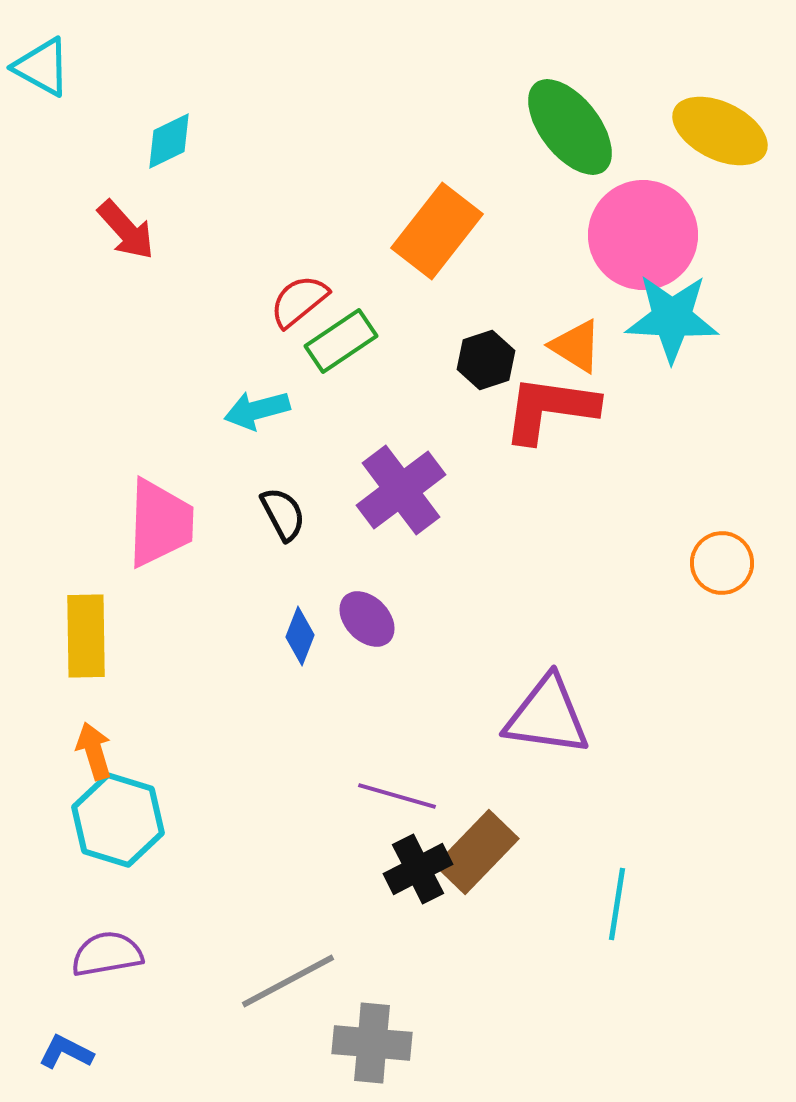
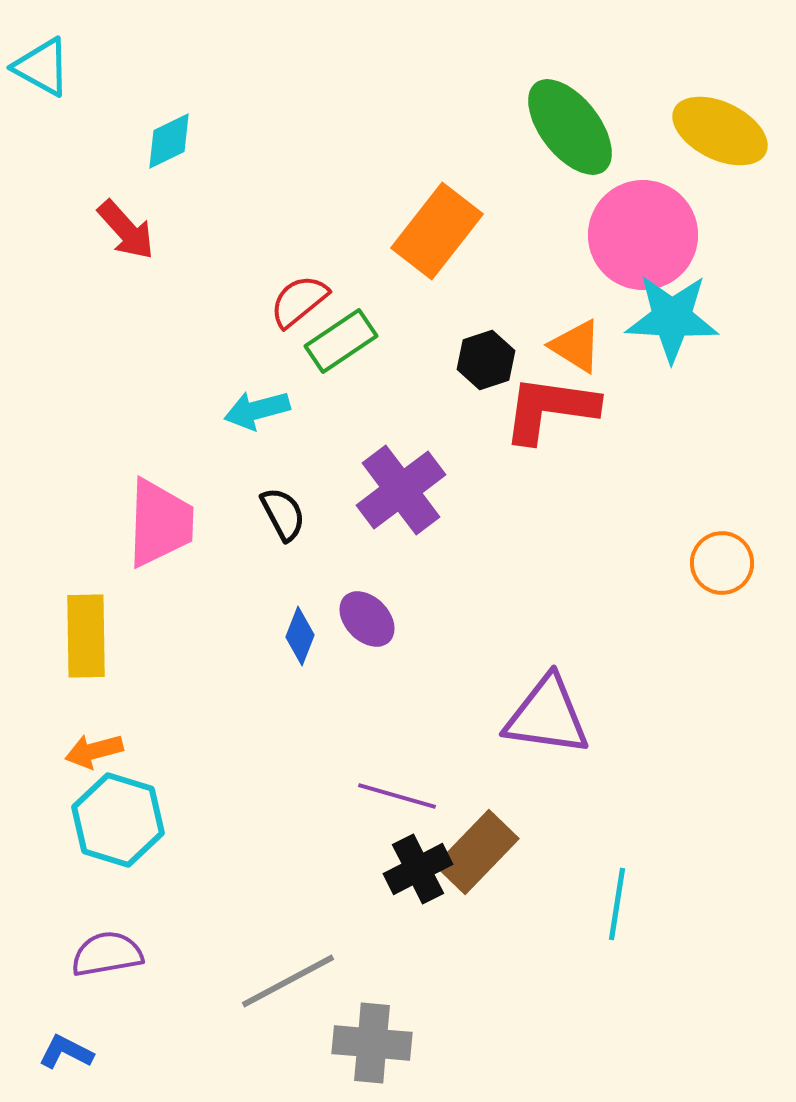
orange arrow: rotated 88 degrees counterclockwise
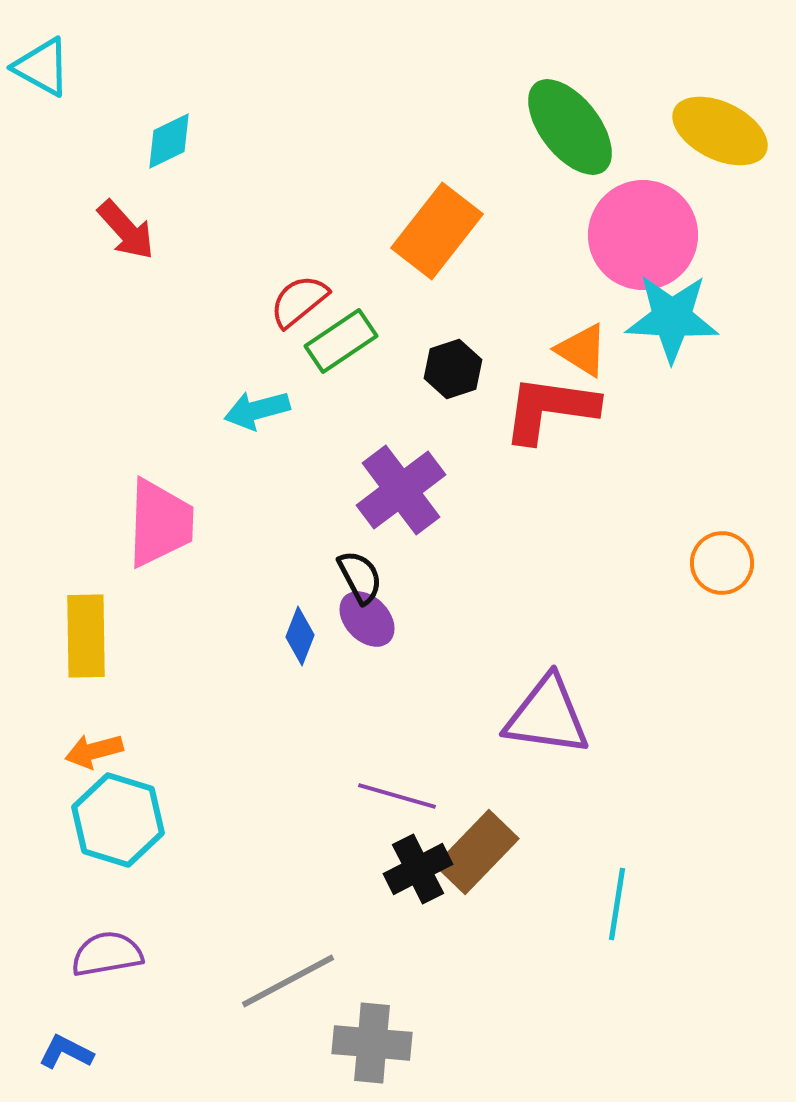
orange triangle: moved 6 px right, 4 px down
black hexagon: moved 33 px left, 9 px down
black semicircle: moved 77 px right, 63 px down
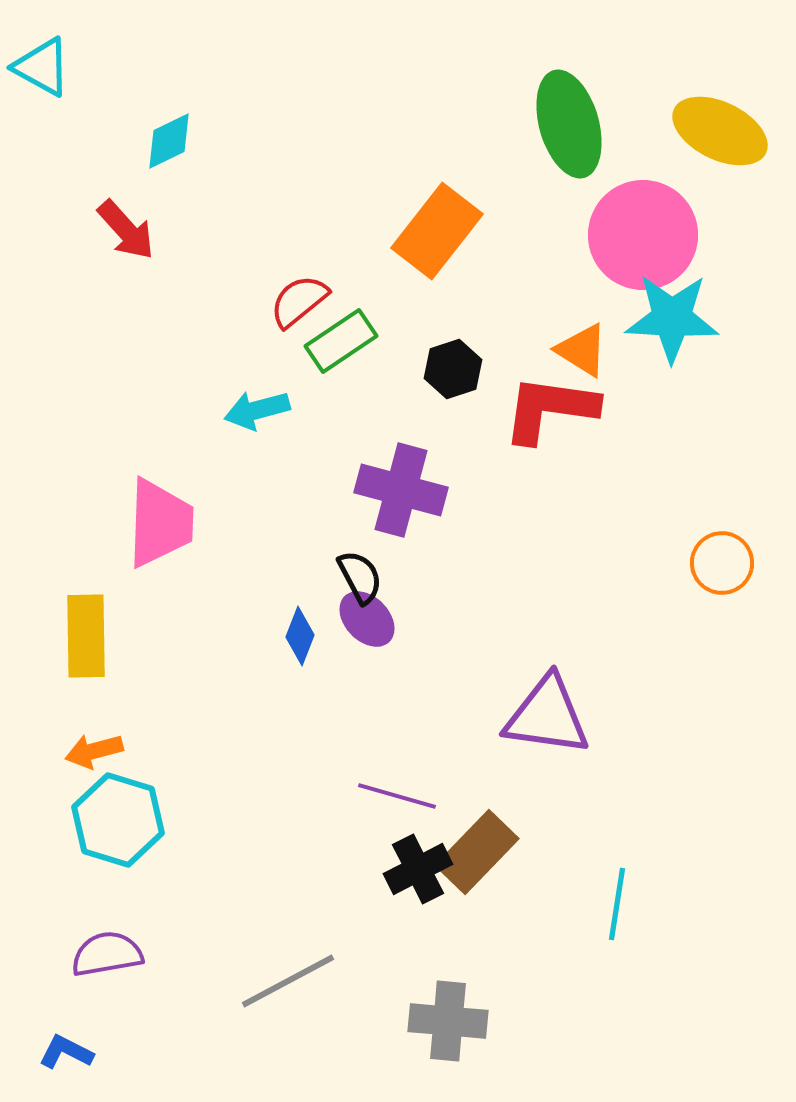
green ellipse: moved 1 px left, 3 px up; rotated 22 degrees clockwise
purple cross: rotated 38 degrees counterclockwise
gray cross: moved 76 px right, 22 px up
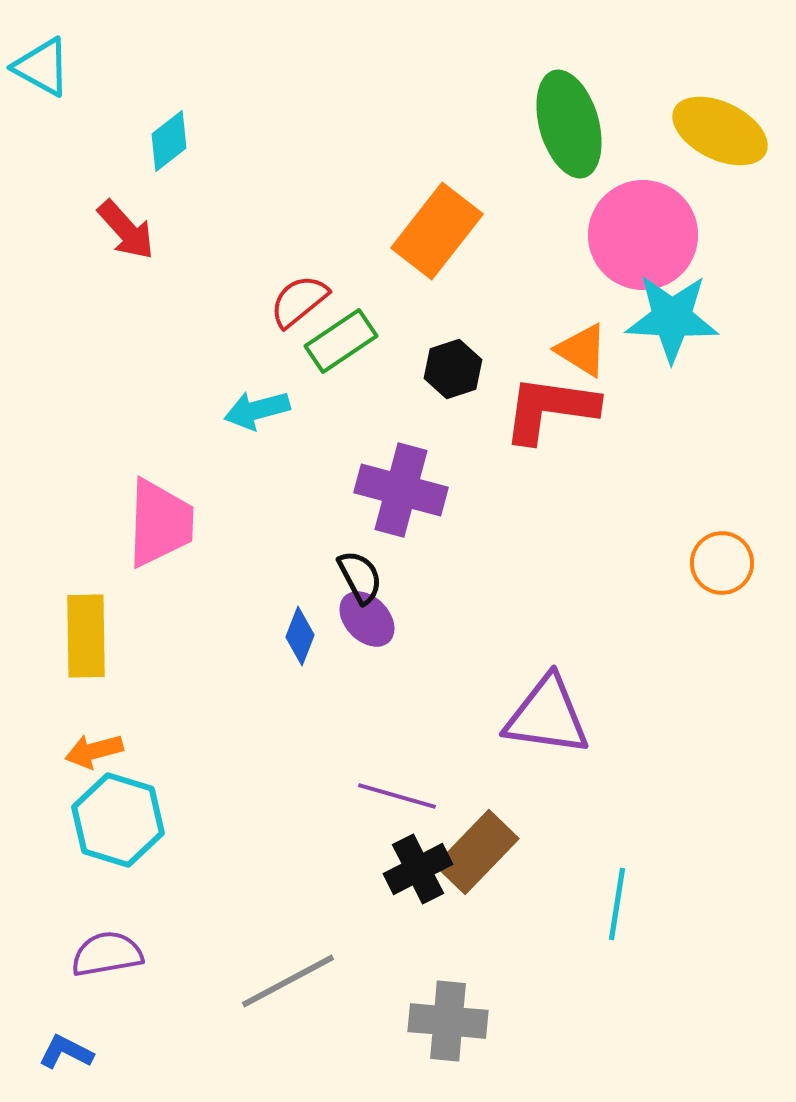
cyan diamond: rotated 12 degrees counterclockwise
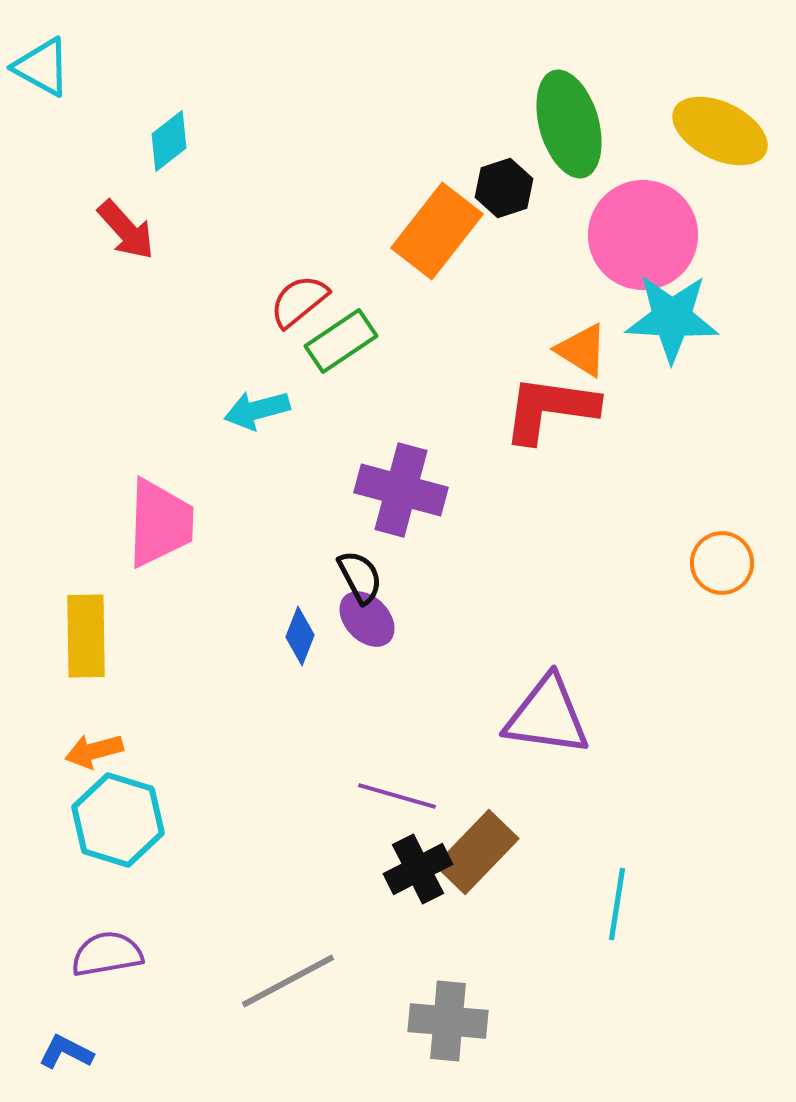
black hexagon: moved 51 px right, 181 px up
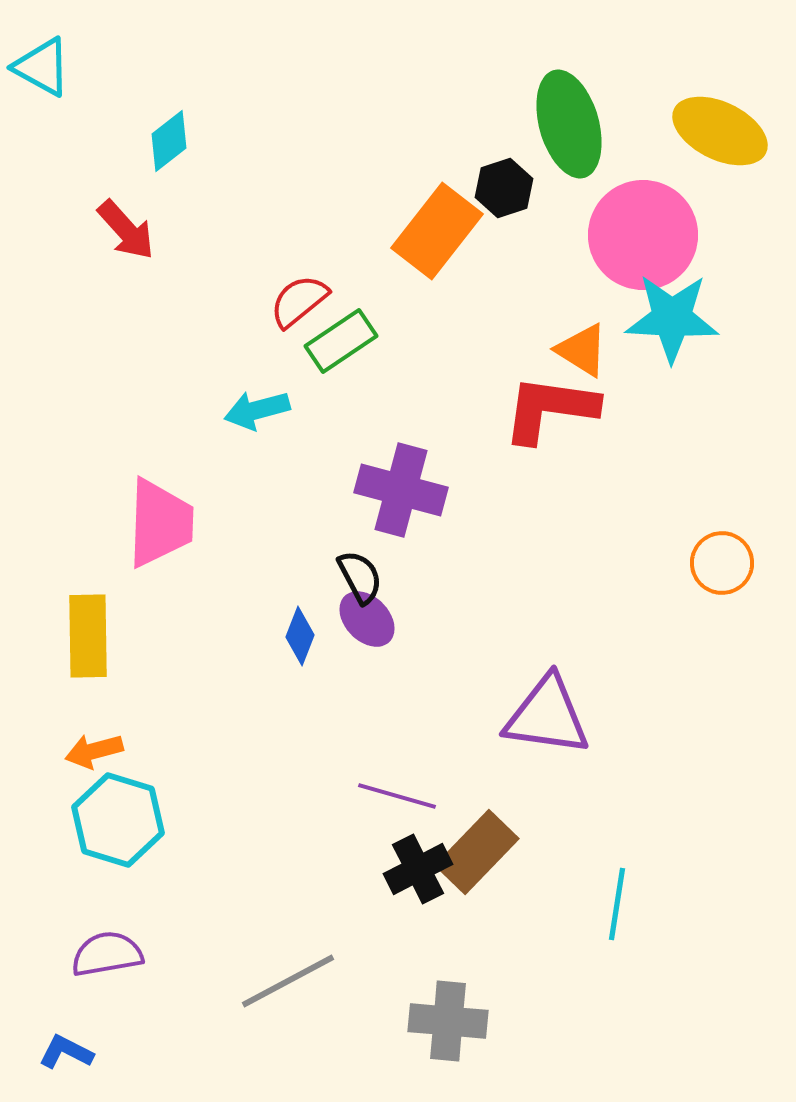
yellow rectangle: moved 2 px right
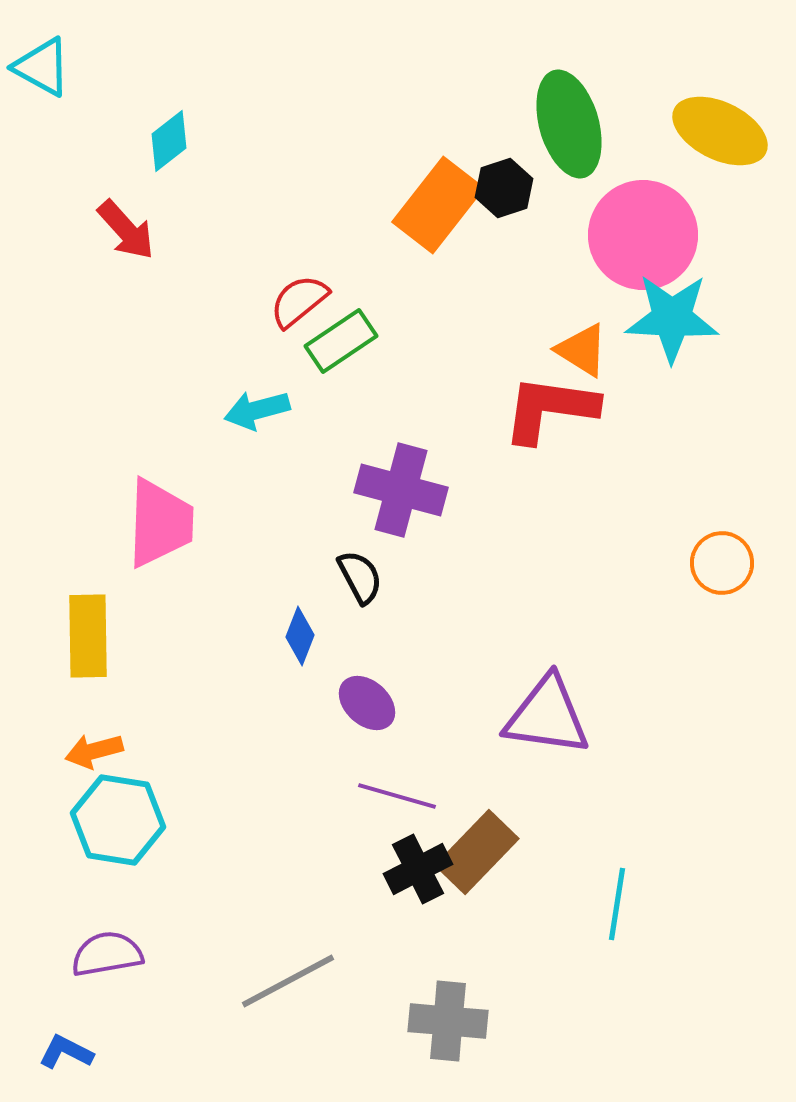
orange rectangle: moved 1 px right, 26 px up
purple ellipse: moved 84 px down; rotated 4 degrees counterclockwise
cyan hexagon: rotated 8 degrees counterclockwise
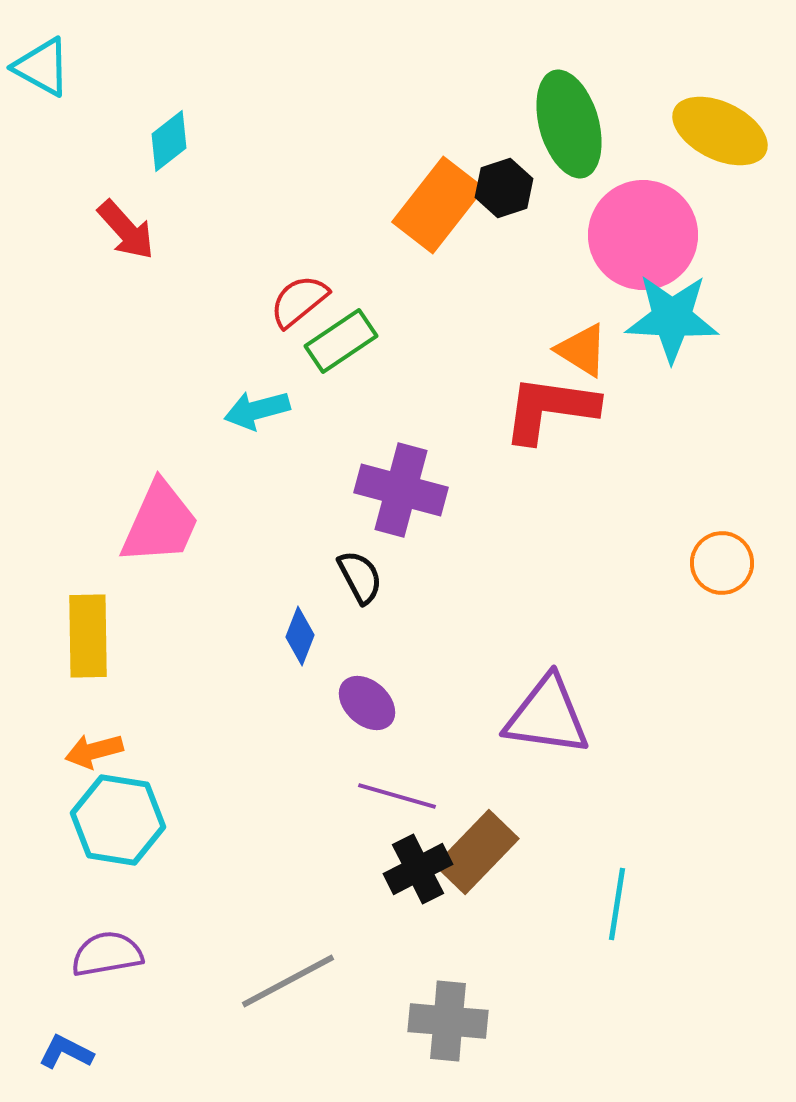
pink trapezoid: rotated 22 degrees clockwise
